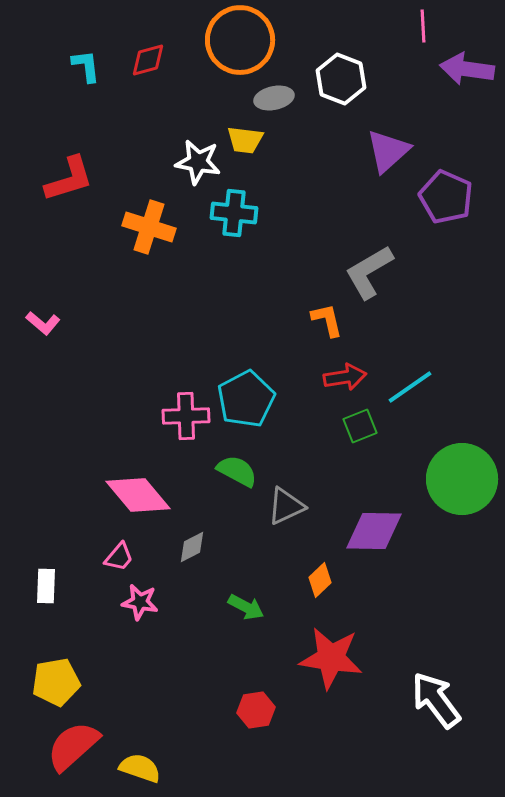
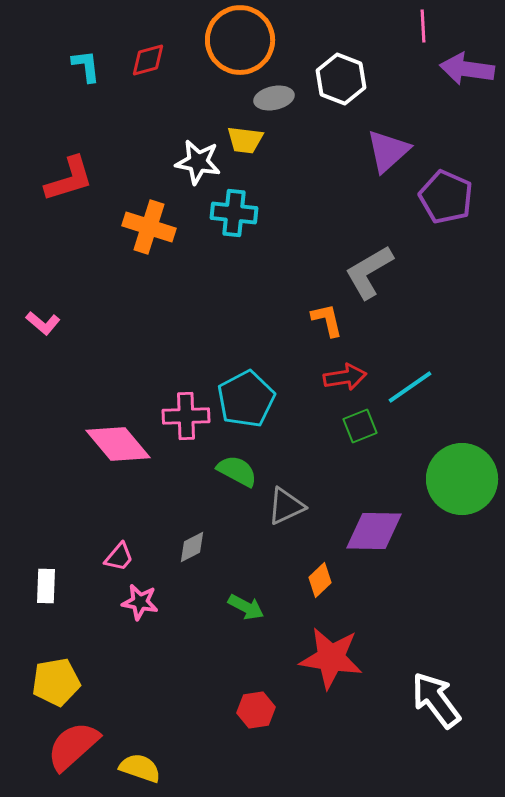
pink diamond: moved 20 px left, 51 px up
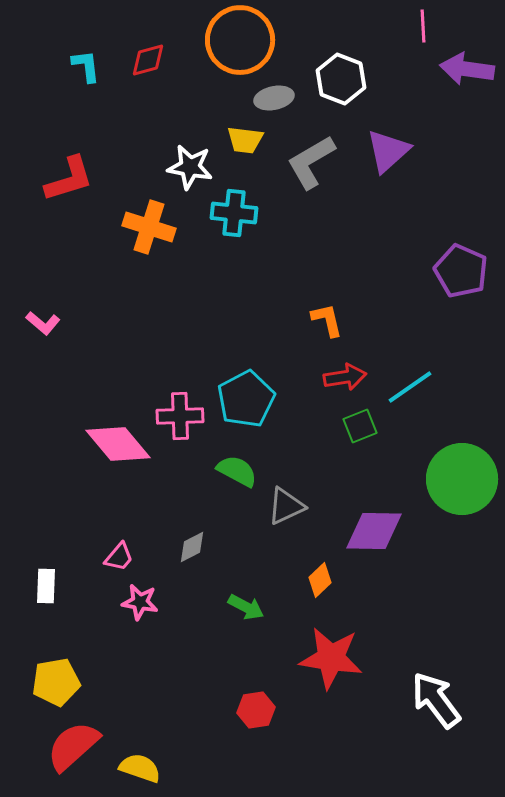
white star: moved 8 px left, 5 px down
purple pentagon: moved 15 px right, 74 px down
gray L-shape: moved 58 px left, 110 px up
pink cross: moved 6 px left
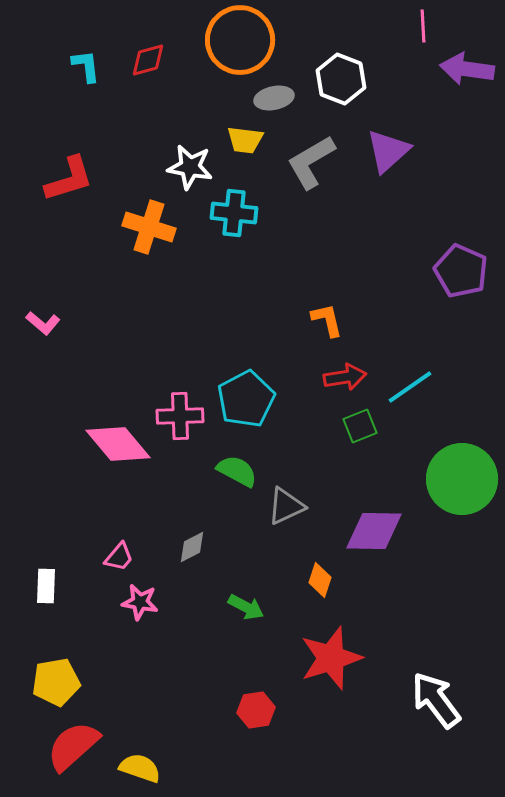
orange diamond: rotated 28 degrees counterclockwise
red star: rotated 26 degrees counterclockwise
